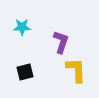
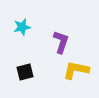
cyan star: rotated 12 degrees counterclockwise
yellow L-shape: rotated 76 degrees counterclockwise
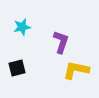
black square: moved 8 px left, 4 px up
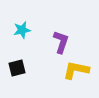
cyan star: moved 3 px down
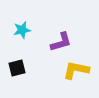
purple L-shape: rotated 55 degrees clockwise
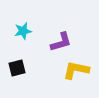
cyan star: moved 1 px right, 1 px down
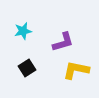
purple L-shape: moved 2 px right
black square: moved 10 px right; rotated 18 degrees counterclockwise
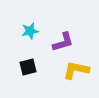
cyan star: moved 7 px right
black square: moved 1 px right, 1 px up; rotated 18 degrees clockwise
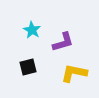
cyan star: moved 2 px right, 1 px up; rotated 30 degrees counterclockwise
yellow L-shape: moved 2 px left, 3 px down
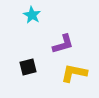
cyan star: moved 15 px up
purple L-shape: moved 2 px down
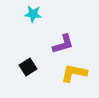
cyan star: moved 1 px right, 1 px up; rotated 24 degrees counterclockwise
black square: rotated 18 degrees counterclockwise
